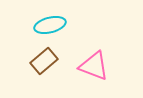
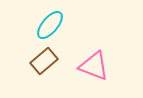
cyan ellipse: rotated 36 degrees counterclockwise
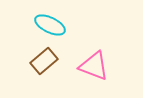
cyan ellipse: rotated 76 degrees clockwise
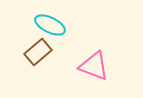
brown rectangle: moved 6 px left, 9 px up
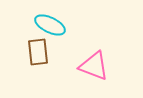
brown rectangle: rotated 56 degrees counterclockwise
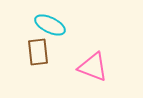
pink triangle: moved 1 px left, 1 px down
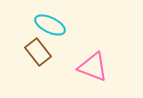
brown rectangle: rotated 32 degrees counterclockwise
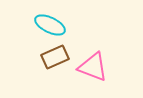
brown rectangle: moved 17 px right, 5 px down; rotated 76 degrees counterclockwise
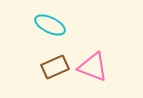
brown rectangle: moved 10 px down
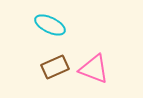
pink triangle: moved 1 px right, 2 px down
